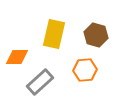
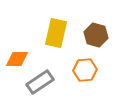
yellow rectangle: moved 2 px right, 1 px up
orange diamond: moved 2 px down
gray rectangle: rotated 8 degrees clockwise
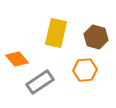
brown hexagon: moved 2 px down
orange diamond: rotated 50 degrees clockwise
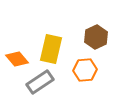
yellow rectangle: moved 5 px left, 16 px down
brown hexagon: rotated 20 degrees clockwise
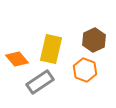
brown hexagon: moved 2 px left, 3 px down
orange hexagon: rotated 25 degrees clockwise
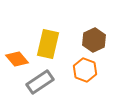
yellow rectangle: moved 3 px left, 5 px up
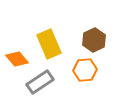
yellow rectangle: moved 1 px right; rotated 36 degrees counterclockwise
orange hexagon: rotated 25 degrees counterclockwise
